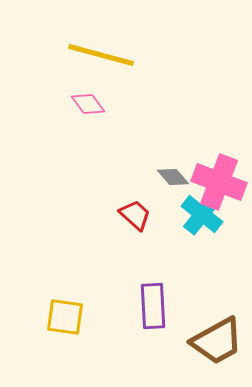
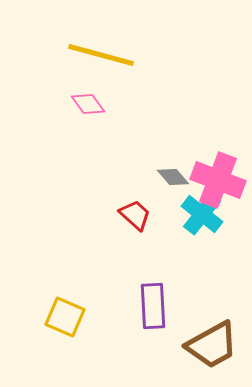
pink cross: moved 1 px left, 2 px up
yellow square: rotated 15 degrees clockwise
brown trapezoid: moved 5 px left, 4 px down
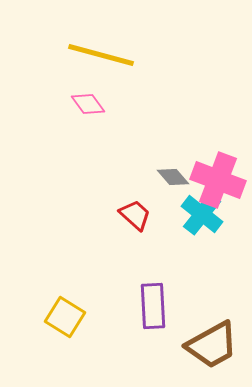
yellow square: rotated 9 degrees clockwise
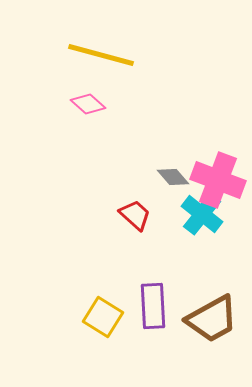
pink diamond: rotated 12 degrees counterclockwise
yellow square: moved 38 px right
brown trapezoid: moved 26 px up
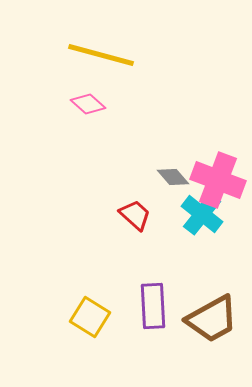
yellow square: moved 13 px left
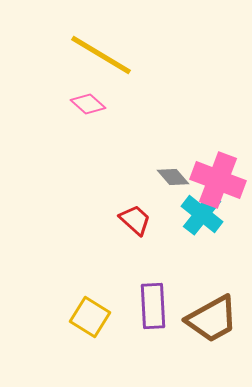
yellow line: rotated 16 degrees clockwise
red trapezoid: moved 5 px down
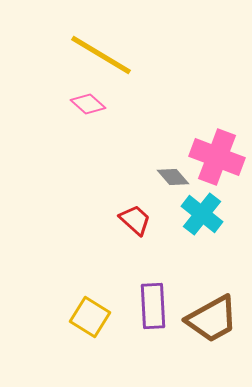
pink cross: moved 1 px left, 23 px up
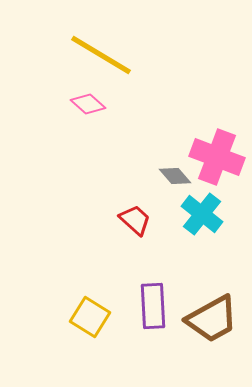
gray diamond: moved 2 px right, 1 px up
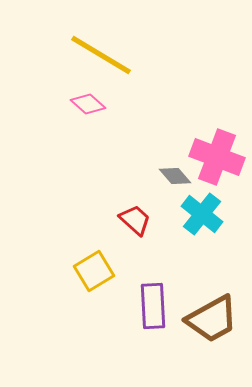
yellow square: moved 4 px right, 46 px up; rotated 27 degrees clockwise
